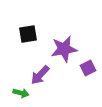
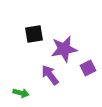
black square: moved 6 px right
purple arrow: moved 10 px right; rotated 100 degrees clockwise
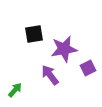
green arrow: moved 6 px left, 3 px up; rotated 63 degrees counterclockwise
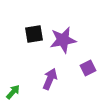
purple star: moved 1 px left, 9 px up
purple arrow: moved 4 px down; rotated 60 degrees clockwise
green arrow: moved 2 px left, 2 px down
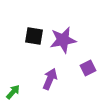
black square: moved 2 px down; rotated 18 degrees clockwise
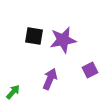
purple square: moved 2 px right, 2 px down
